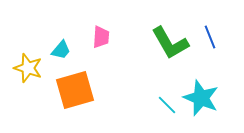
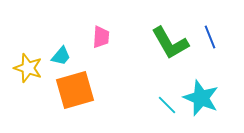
cyan trapezoid: moved 6 px down
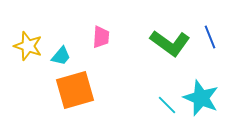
green L-shape: rotated 24 degrees counterclockwise
yellow star: moved 22 px up
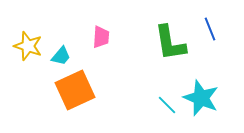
blue line: moved 8 px up
green L-shape: rotated 45 degrees clockwise
orange square: rotated 9 degrees counterclockwise
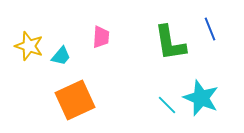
yellow star: moved 1 px right
orange square: moved 10 px down
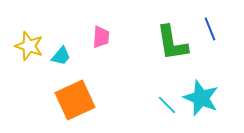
green L-shape: moved 2 px right
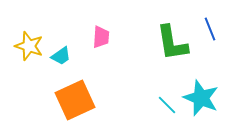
cyan trapezoid: rotated 15 degrees clockwise
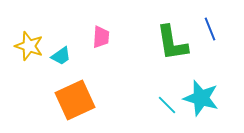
cyan star: rotated 6 degrees counterclockwise
